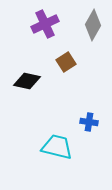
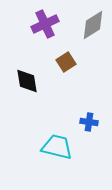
gray diamond: rotated 28 degrees clockwise
black diamond: rotated 68 degrees clockwise
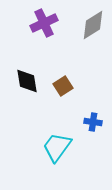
purple cross: moved 1 px left, 1 px up
brown square: moved 3 px left, 24 px down
blue cross: moved 4 px right
cyan trapezoid: rotated 68 degrees counterclockwise
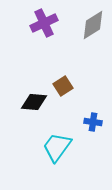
black diamond: moved 7 px right, 21 px down; rotated 76 degrees counterclockwise
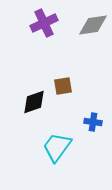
gray diamond: rotated 24 degrees clockwise
brown square: rotated 24 degrees clockwise
black diamond: rotated 24 degrees counterclockwise
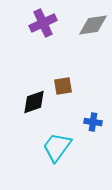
purple cross: moved 1 px left
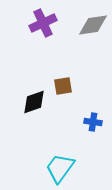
cyan trapezoid: moved 3 px right, 21 px down
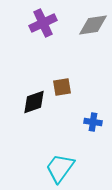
brown square: moved 1 px left, 1 px down
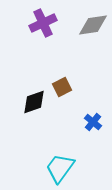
brown square: rotated 18 degrees counterclockwise
blue cross: rotated 30 degrees clockwise
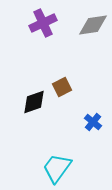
cyan trapezoid: moved 3 px left
